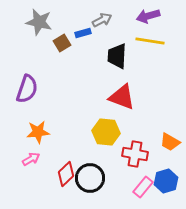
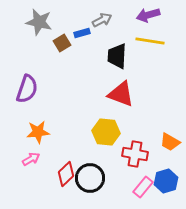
purple arrow: moved 1 px up
blue rectangle: moved 1 px left
red triangle: moved 1 px left, 3 px up
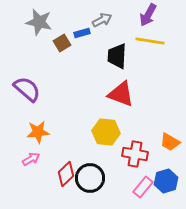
purple arrow: rotated 45 degrees counterclockwise
purple semicircle: rotated 68 degrees counterclockwise
